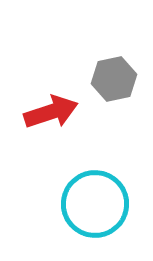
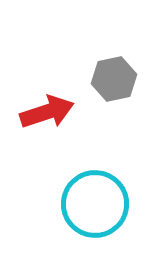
red arrow: moved 4 px left
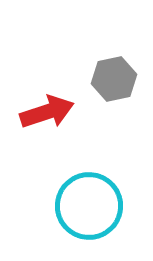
cyan circle: moved 6 px left, 2 px down
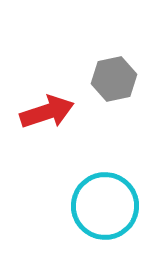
cyan circle: moved 16 px right
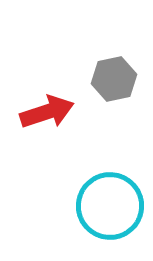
cyan circle: moved 5 px right
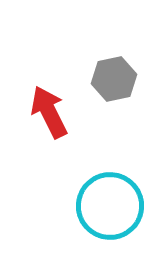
red arrow: moved 2 px right; rotated 98 degrees counterclockwise
